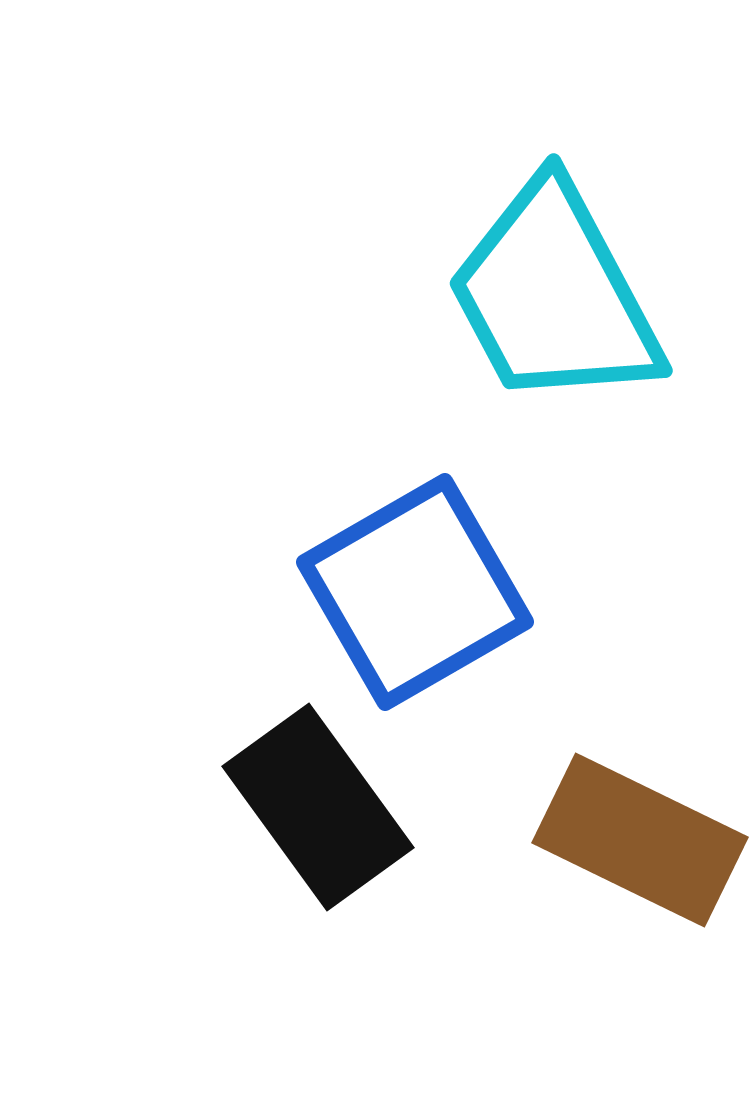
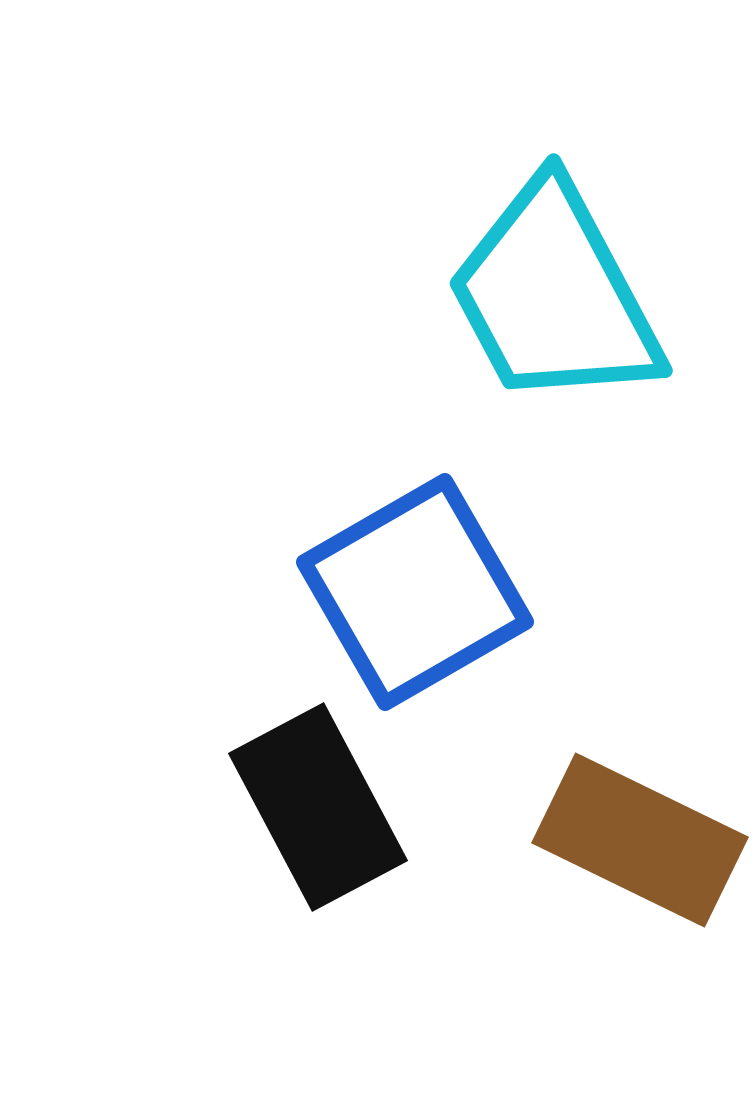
black rectangle: rotated 8 degrees clockwise
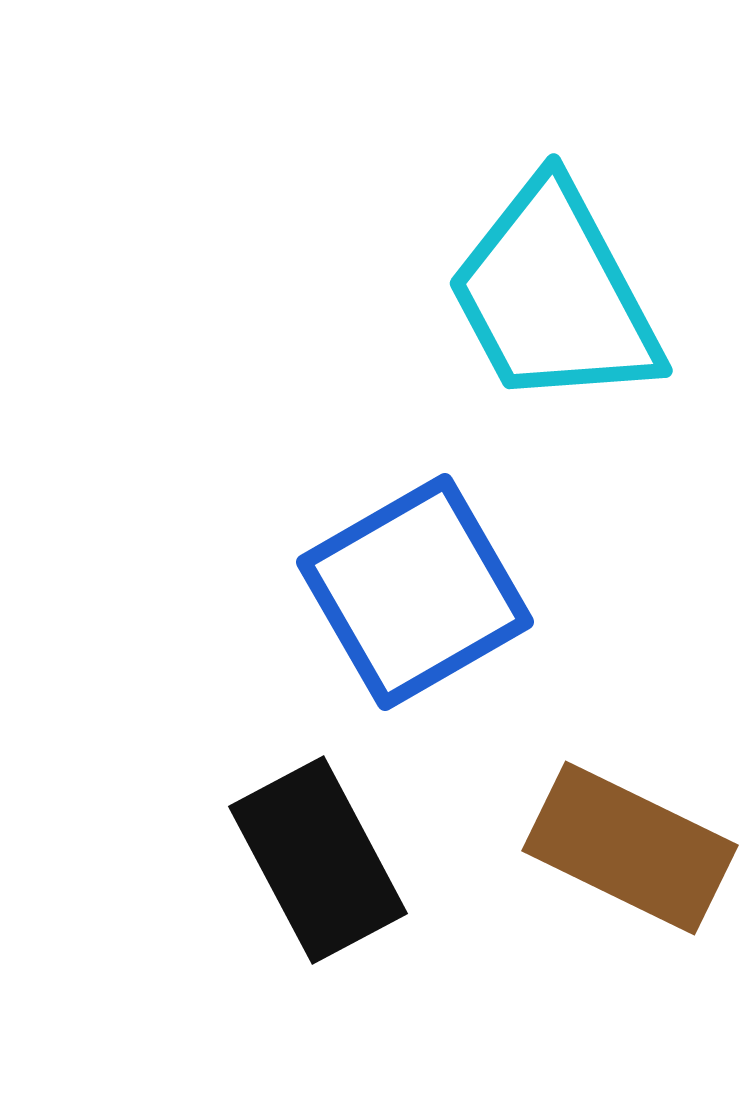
black rectangle: moved 53 px down
brown rectangle: moved 10 px left, 8 px down
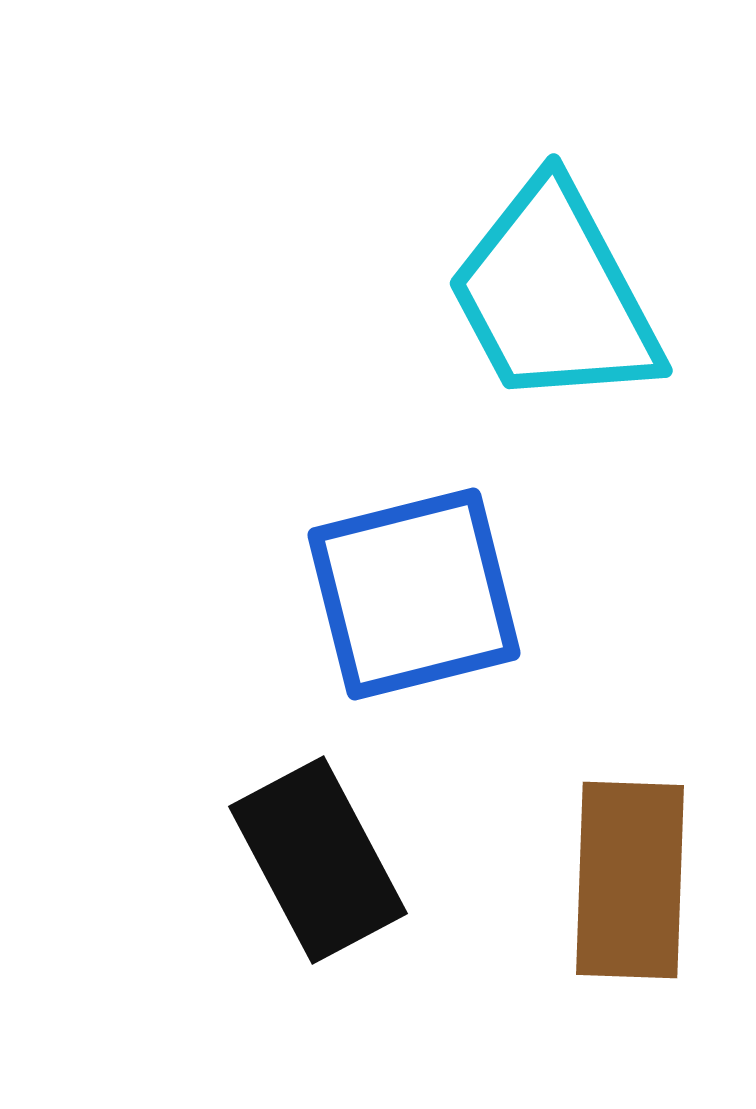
blue square: moved 1 px left, 2 px down; rotated 16 degrees clockwise
brown rectangle: moved 32 px down; rotated 66 degrees clockwise
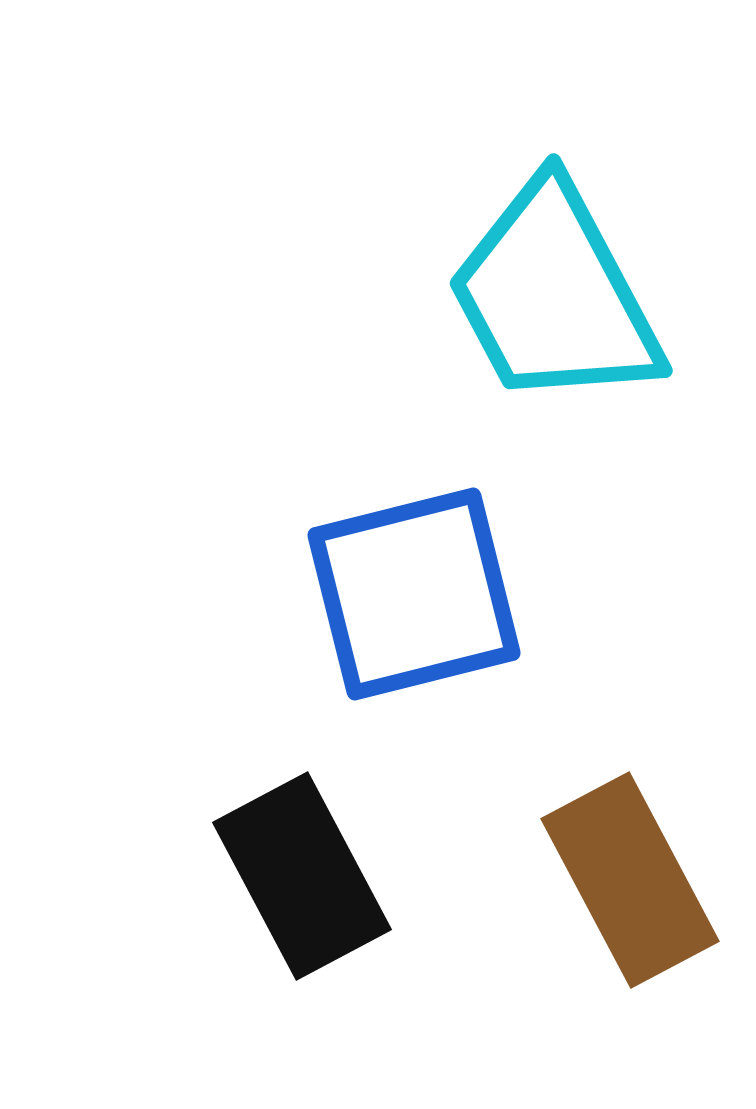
black rectangle: moved 16 px left, 16 px down
brown rectangle: rotated 30 degrees counterclockwise
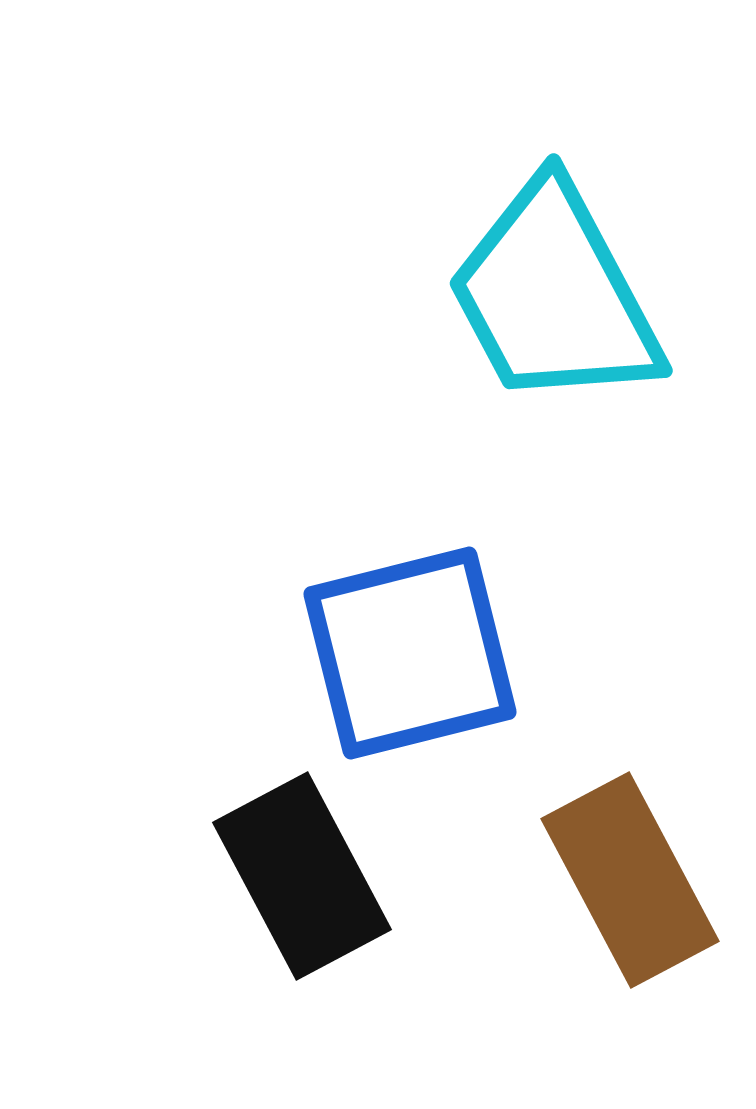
blue square: moved 4 px left, 59 px down
